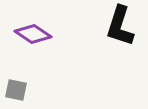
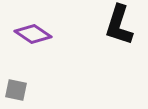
black L-shape: moved 1 px left, 1 px up
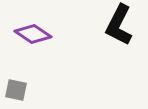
black L-shape: rotated 9 degrees clockwise
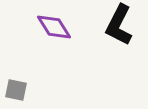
purple diamond: moved 21 px right, 7 px up; rotated 24 degrees clockwise
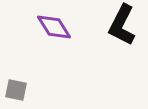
black L-shape: moved 3 px right
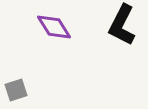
gray square: rotated 30 degrees counterclockwise
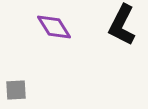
gray square: rotated 15 degrees clockwise
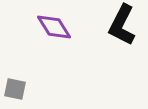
gray square: moved 1 px left, 1 px up; rotated 15 degrees clockwise
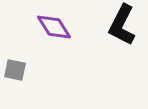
gray square: moved 19 px up
